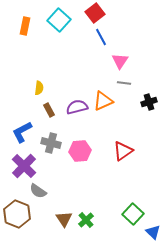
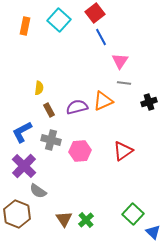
gray cross: moved 3 px up
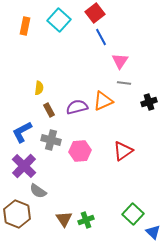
green cross: rotated 21 degrees clockwise
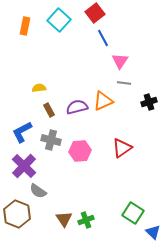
blue line: moved 2 px right, 1 px down
yellow semicircle: rotated 104 degrees counterclockwise
red triangle: moved 1 px left, 3 px up
green square: moved 1 px up; rotated 10 degrees counterclockwise
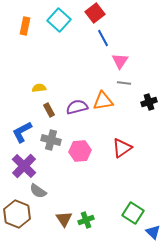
orange triangle: rotated 15 degrees clockwise
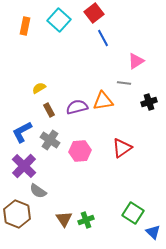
red square: moved 1 px left
pink triangle: moved 16 px right; rotated 24 degrees clockwise
yellow semicircle: rotated 24 degrees counterclockwise
gray cross: moved 1 px left; rotated 18 degrees clockwise
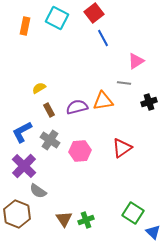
cyan square: moved 2 px left, 2 px up; rotated 15 degrees counterclockwise
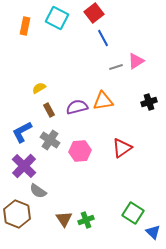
gray line: moved 8 px left, 16 px up; rotated 24 degrees counterclockwise
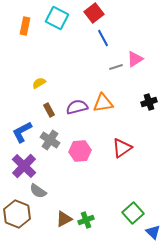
pink triangle: moved 1 px left, 2 px up
yellow semicircle: moved 5 px up
orange triangle: moved 2 px down
green square: rotated 15 degrees clockwise
brown triangle: rotated 36 degrees clockwise
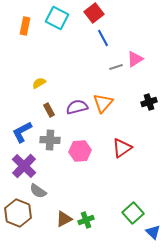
orange triangle: rotated 40 degrees counterclockwise
gray cross: rotated 30 degrees counterclockwise
brown hexagon: moved 1 px right, 1 px up
